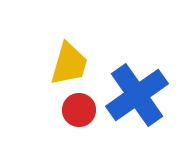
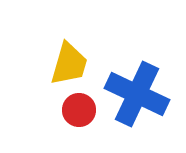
blue cross: moved 1 px up; rotated 30 degrees counterclockwise
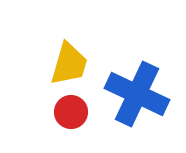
red circle: moved 8 px left, 2 px down
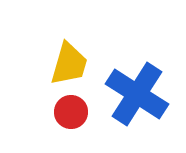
blue cross: rotated 8 degrees clockwise
